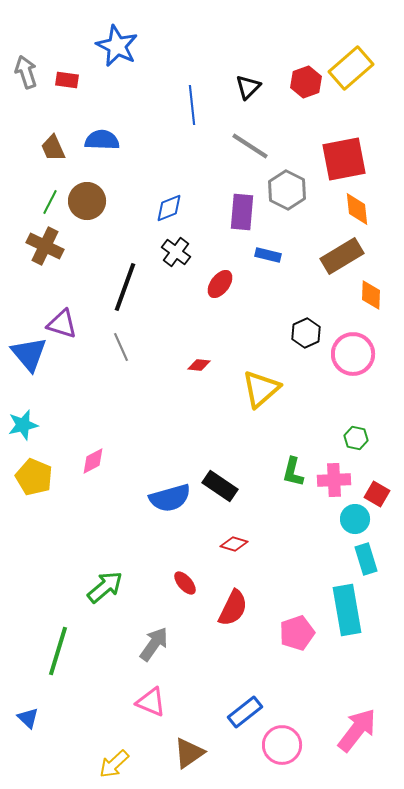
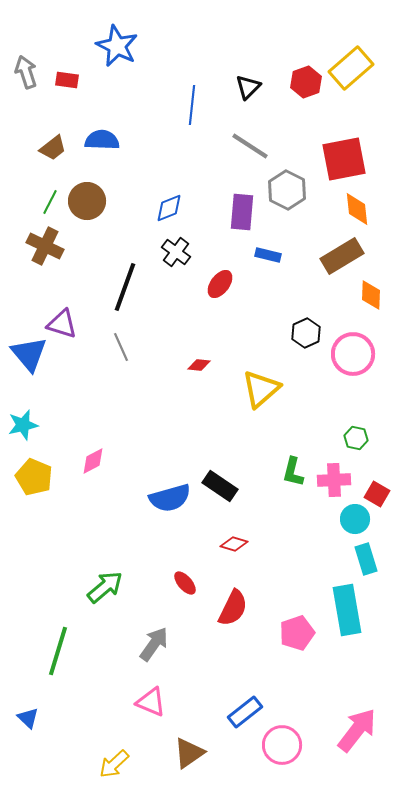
blue line at (192, 105): rotated 12 degrees clockwise
brown trapezoid at (53, 148): rotated 104 degrees counterclockwise
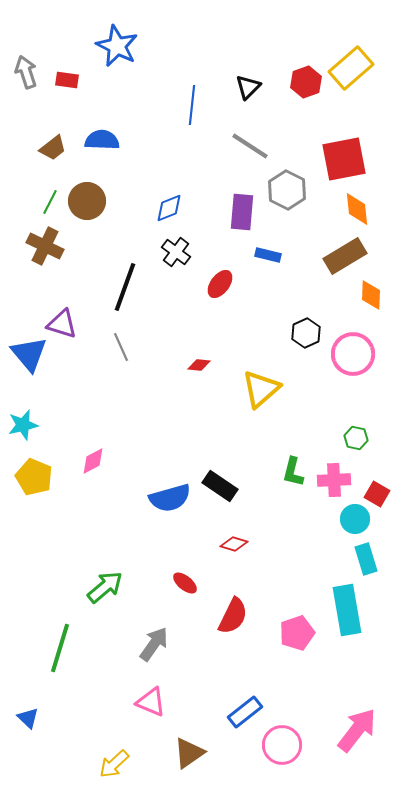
brown rectangle at (342, 256): moved 3 px right
red ellipse at (185, 583): rotated 10 degrees counterclockwise
red semicircle at (233, 608): moved 8 px down
green line at (58, 651): moved 2 px right, 3 px up
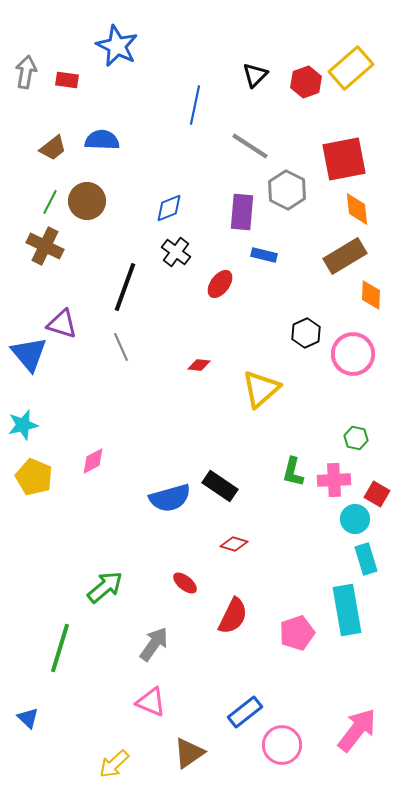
gray arrow at (26, 72): rotated 28 degrees clockwise
black triangle at (248, 87): moved 7 px right, 12 px up
blue line at (192, 105): moved 3 px right; rotated 6 degrees clockwise
blue rectangle at (268, 255): moved 4 px left
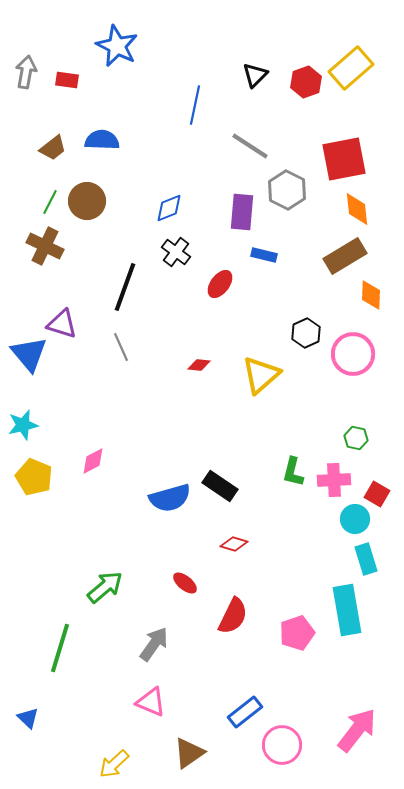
yellow triangle at (261, 389): moved 14 px up
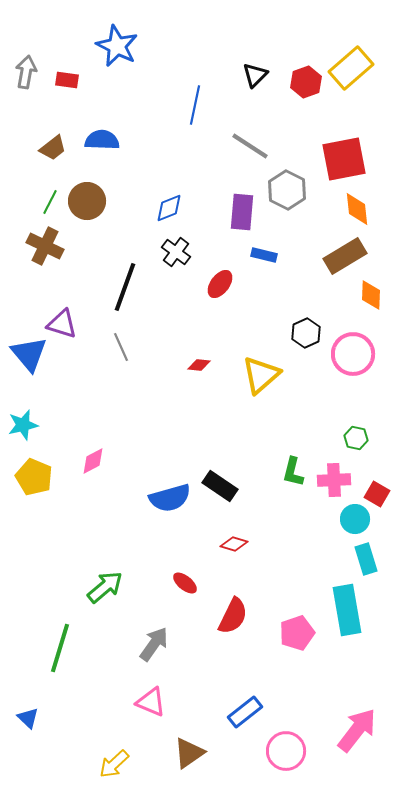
pink circle at (282, 745): moved 4 px right, 6 px down
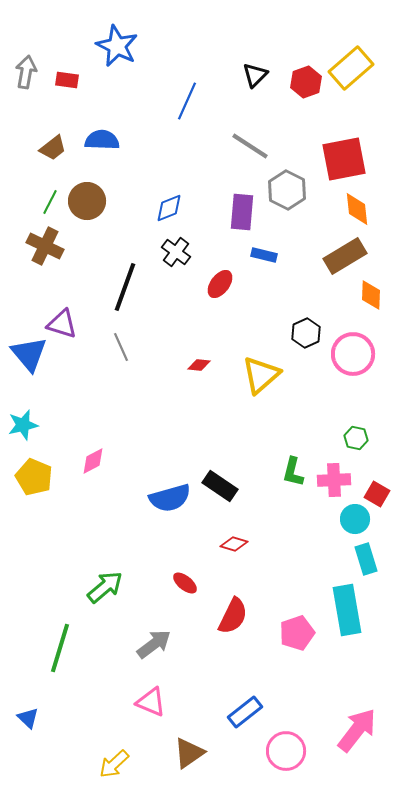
blue line at (195, 105): moved 8 px left, 4 px up; rotated 12 degrees clockwise
gray arrow at (154, 644): rotated 18 degrees clockwise
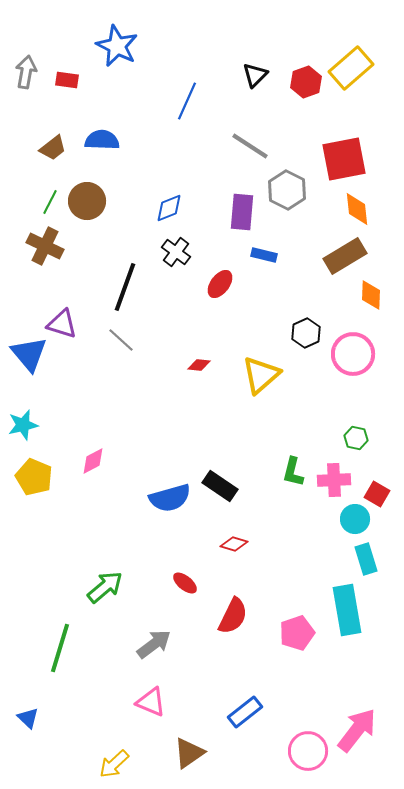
gray line at (121, 347): moved 7 px up; rotated 24 degrees counterclockwise
pink circle at (286, 751): moved 22 px right
